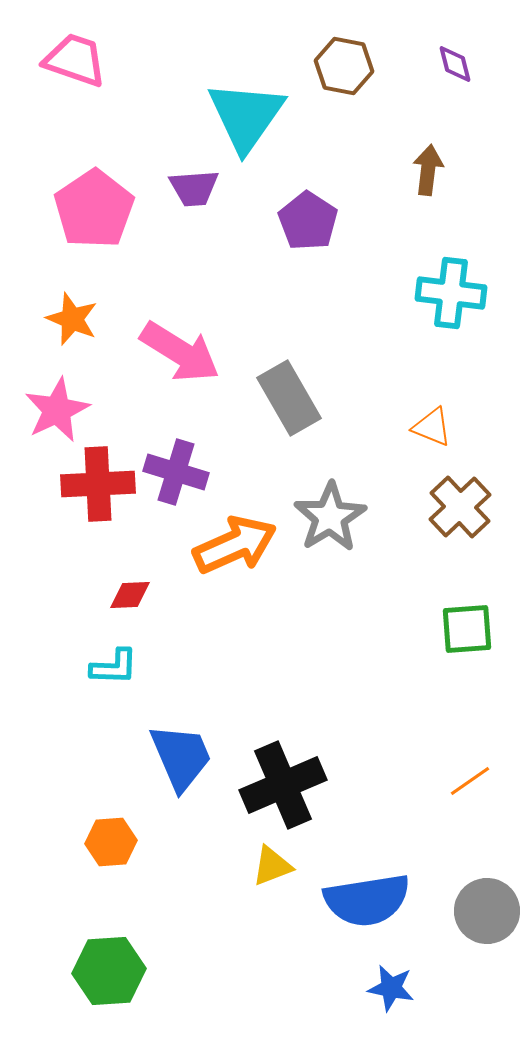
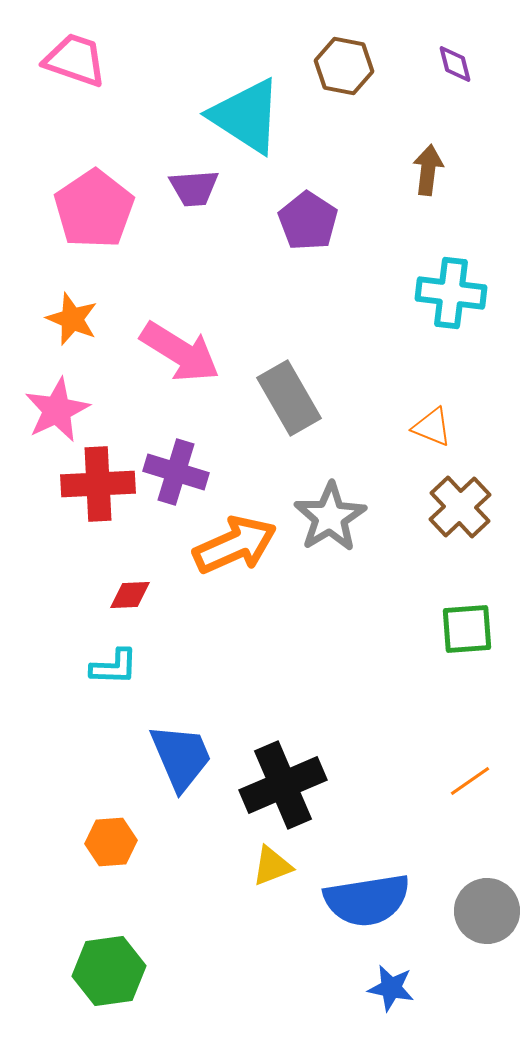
cyan triangle: rotated 32 degrees counterclockwise
green hexagon: rotated 4 degrees counterclockwise
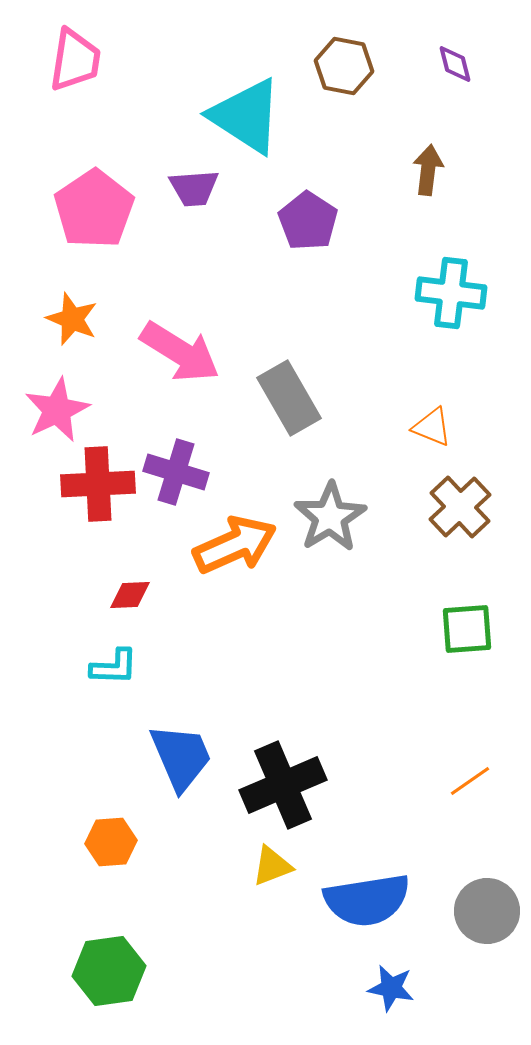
pink trapezoid: rotated 80 degrees clockwise
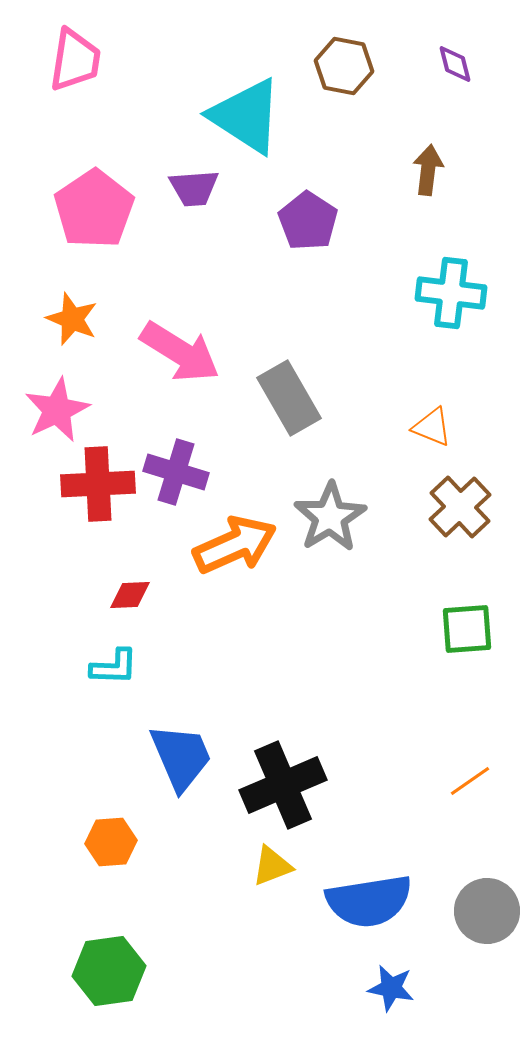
blue semicircle: moved 2 px right, 1 px down
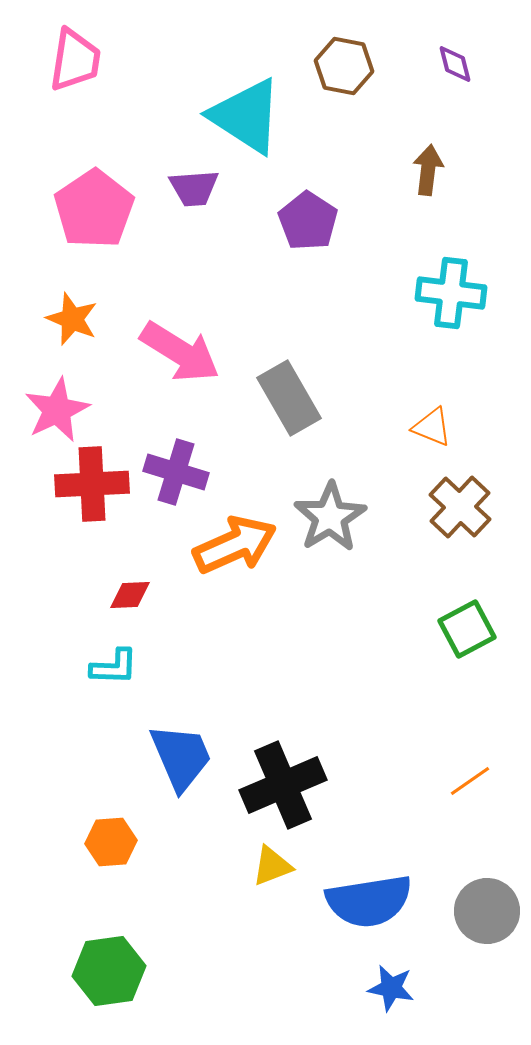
red cross: moved 6 px left
brown cross: rotated 4 degrees counterclockwise
green square: rotated 24 degrees counterclockwise
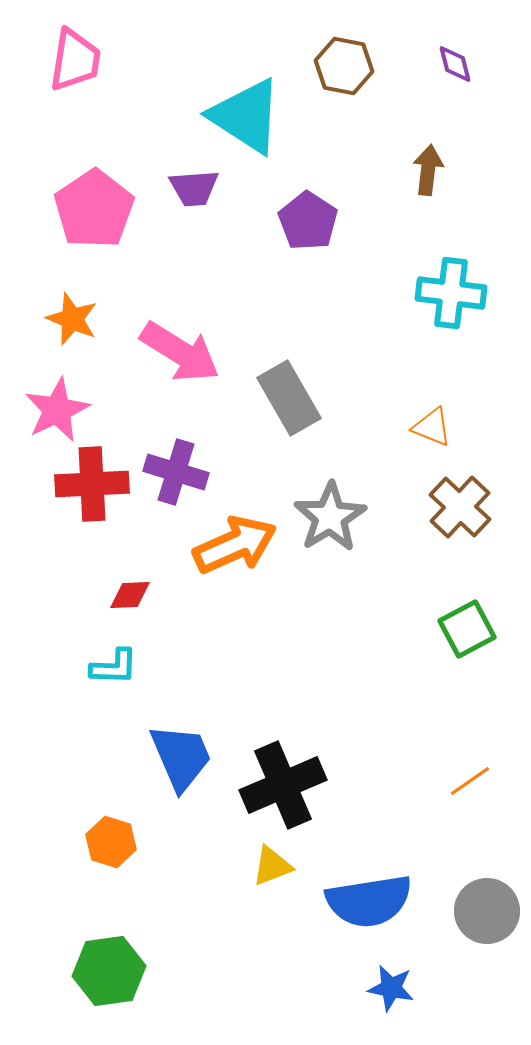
orange hexagon: rotated 21 degrees clockwise
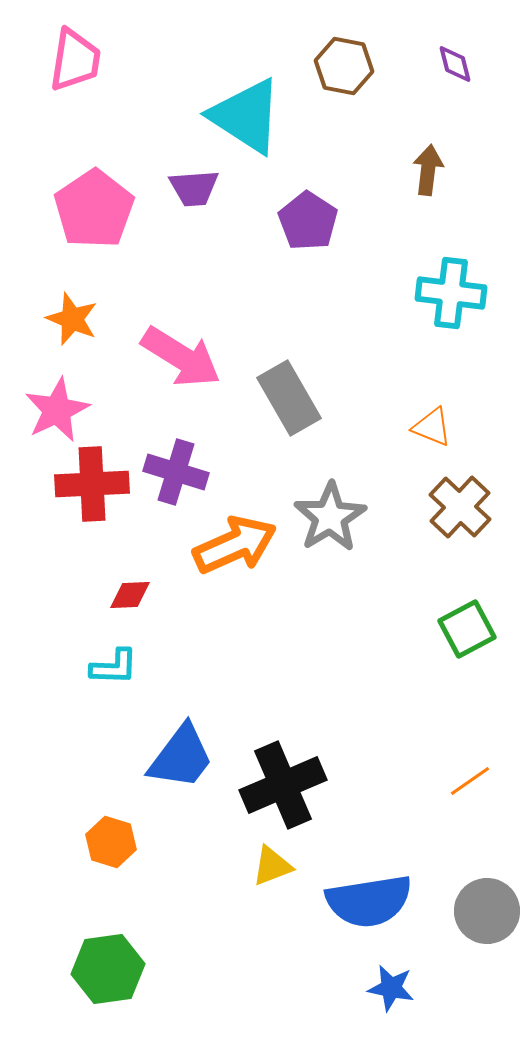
pink arrow: moved 1 px right, 5 px down
blue trapezoid: rotated 60 degrees clockwise
green hexagon: moved 1 px left, 2 px up
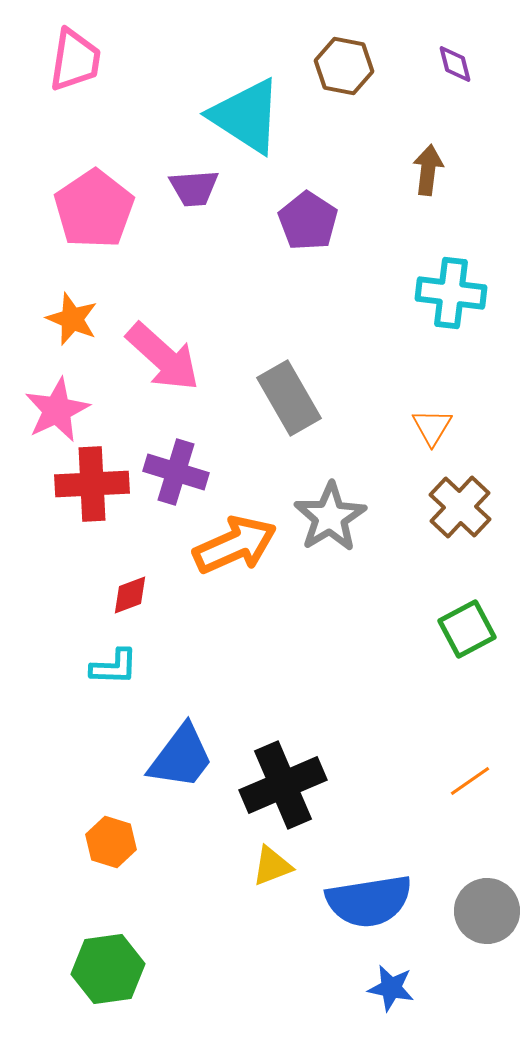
pink arrow: moved 18 px left; rotated 10 degrees clockwise
orange triangle: rotated 39 degrees clockwise
red diamond: rotated 18 degrees counterclockwise
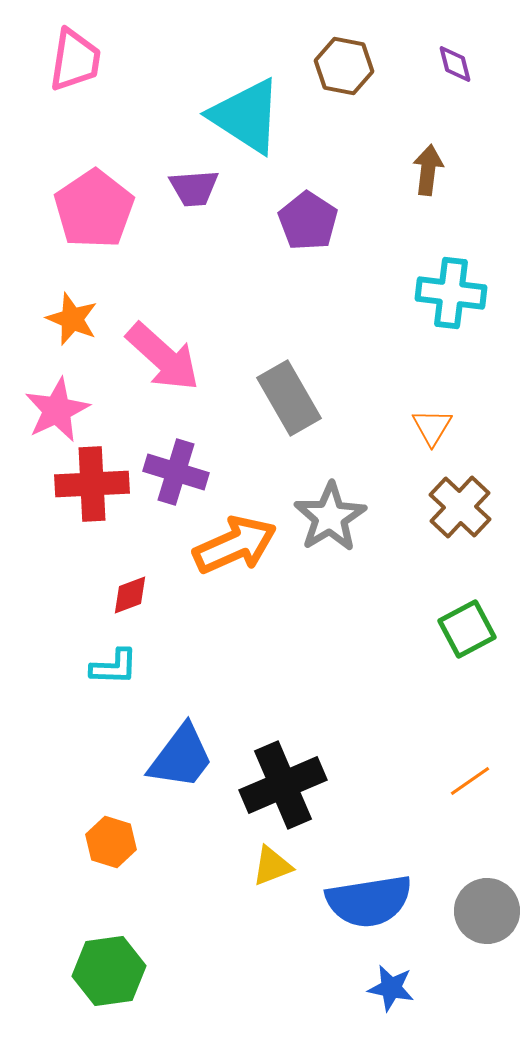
green hexagon: moved 1 px right, 2 px down
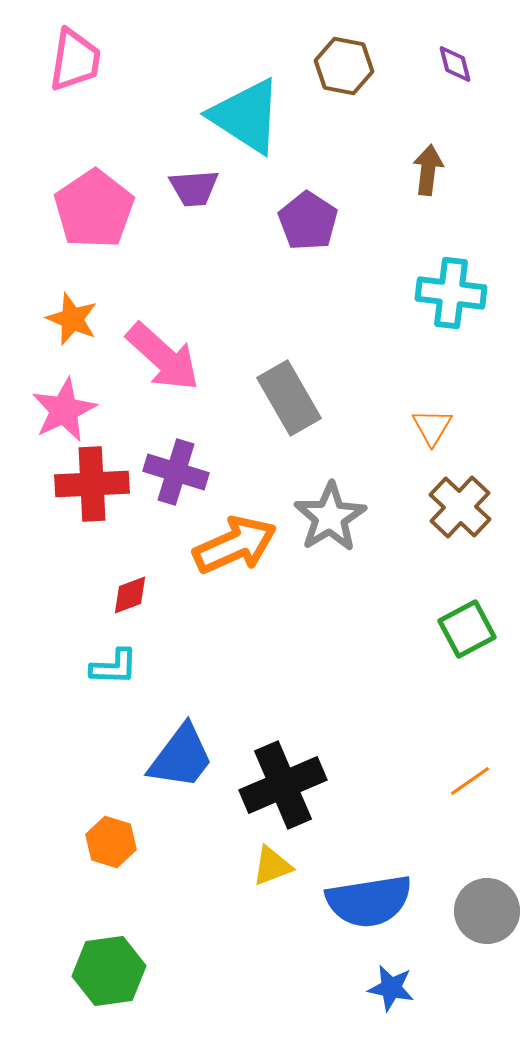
pink star: moved 7 px right
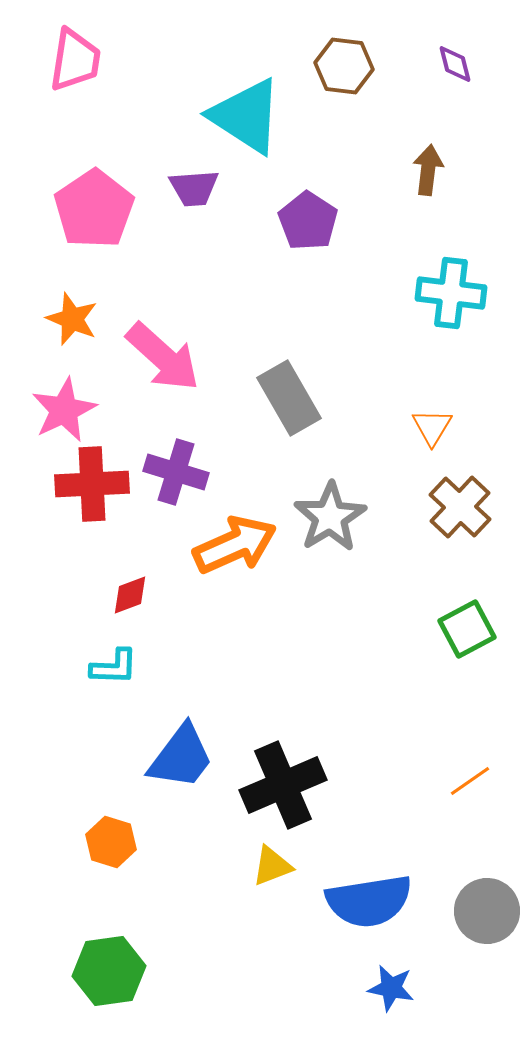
brown hexagon: rotated 4 degrees counterclockwise
